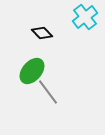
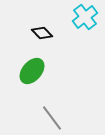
gray line: moved 4 px right, 26 px down
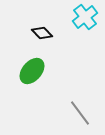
gray line: moved 28 px right, 5 px up
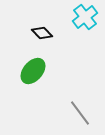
green ellipse: moved 1 px right
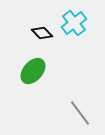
cyan cross: moved 11 px left, 6 px down
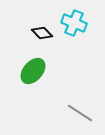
cyan cross: rotated 30 degrees counterclockwise
gray line: rotated 20 degrees counterclockwise
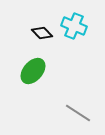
cyan cross: moved 3 px down
gray line: moved 2 px left
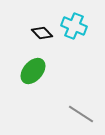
gray line: moved 3 px right, 1 px down
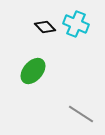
cyan cross: moved 2 px right, 2 px up
black diamond: moved 3 px right, 6 px up
